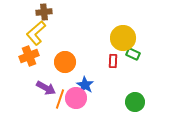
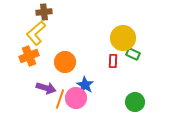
purple arrow: rotated 12 degrees counterclockwise
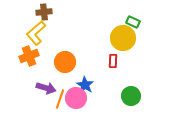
green rectangle: moved 32 px up
green circle: moved 4 px left, 6 px up
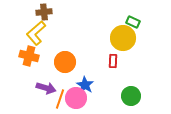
orange cross: rotated 36 degrees clockwise
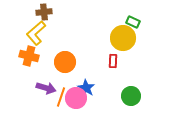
blue star: moved 1 px right, 3 px down
orange line: moved 1 px right, 2 px up
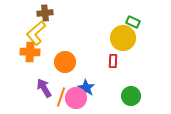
brown cross: moved 1 px right, 1 px down
orange cross: moved 1 px right, 4 px up; rotated 12 degrees counterclockwise
purple arrow: moved 2 px left; rotated 138 degrees counterclockwise
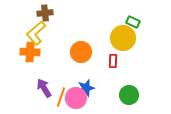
orange circle: moved 16 px right, 10 px up
blue star: rotated 24 degrees clockwise
green circle: moved 2 px left, 1 px up
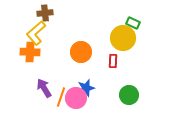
green rectangle: moved 1 px down
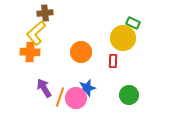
blue star: moved 1 px right
orange line: moved 1 px left
